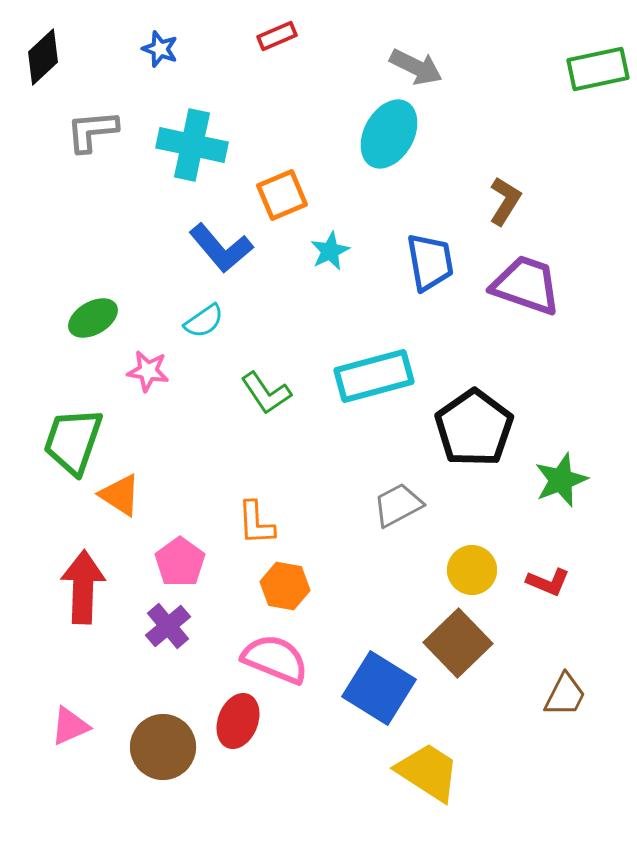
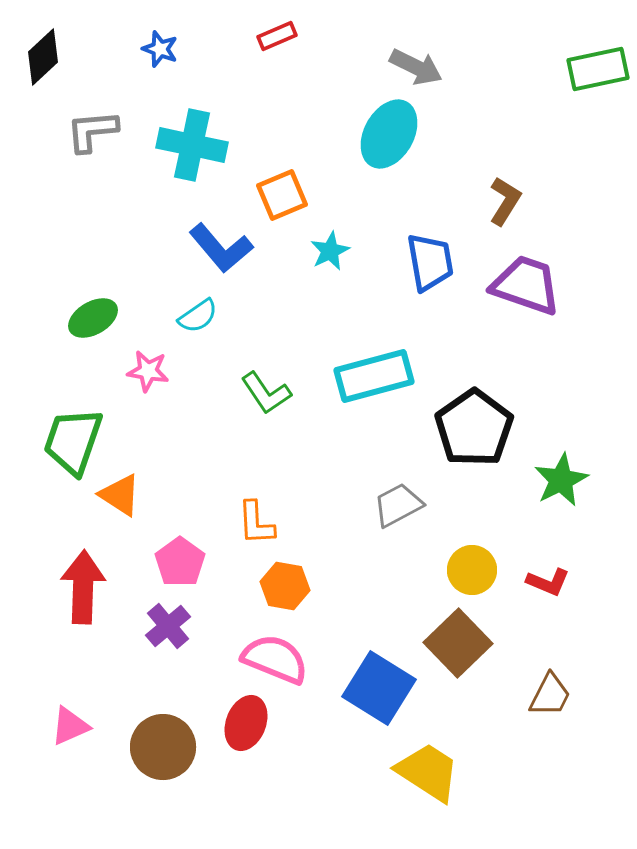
cyan semicircle: moved 6 px left, 5 px up
green star: rotated 6 degrees counterclockwise
brown trapezoid: moved 15 px left
red ellipse: moved 8 px right, 2 px down
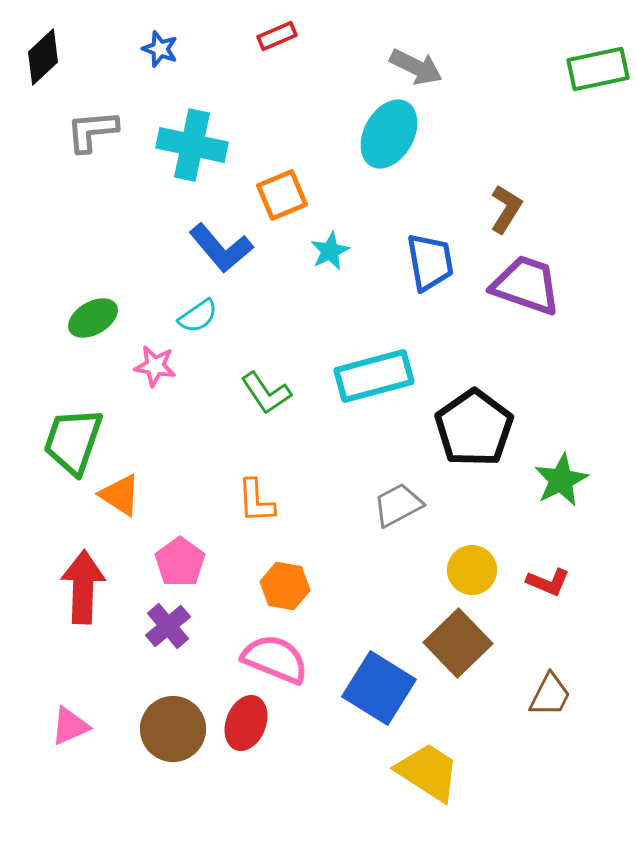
brown L-shape: moved 1 px right, 8 px down
pink star: moved 7 px right, 5 px up
orange L-shape: moved 22 px up
brown circle: moved 10 px right, 18 px up
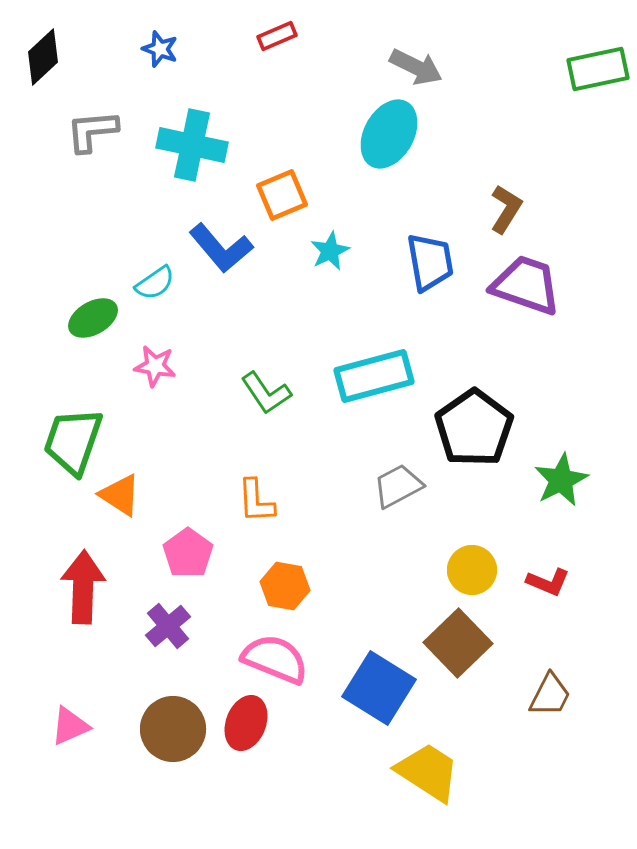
cyan semicircle: moved 43 px left, 33 px up
gray trapezoid: moved 19 px up
pink pentagon: moved 8 px right, 9 px up
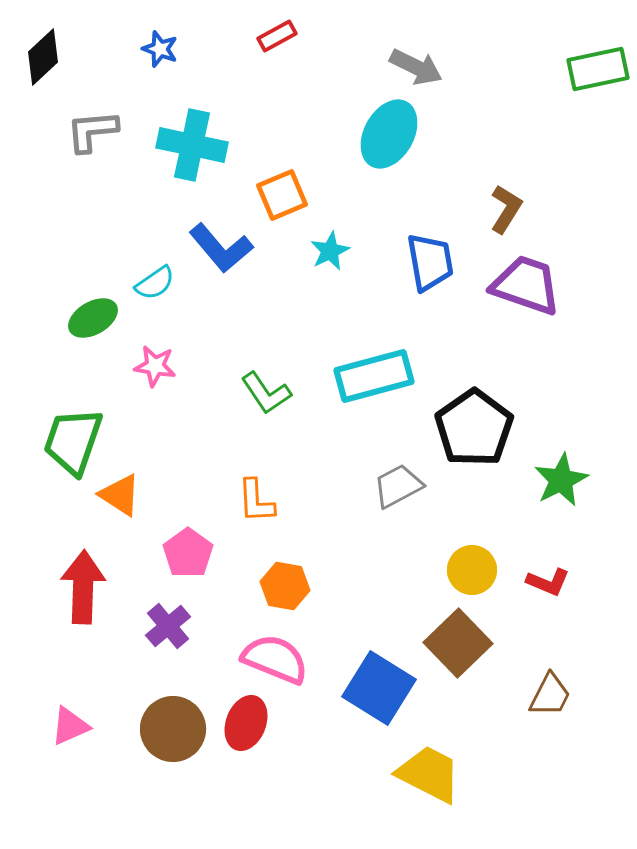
red rectangle: rotated 6 degrees counterclockwise
yellow trapezoid: moved 1 px right, 2 px down; rotated 6 degrees counterclockwise
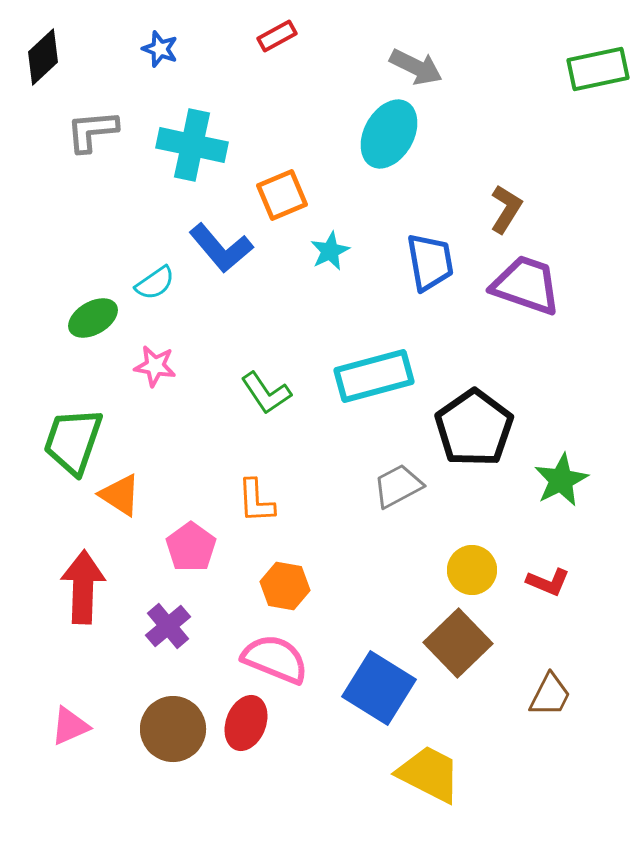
pink pentagon: moved 3 px right, 6 px up
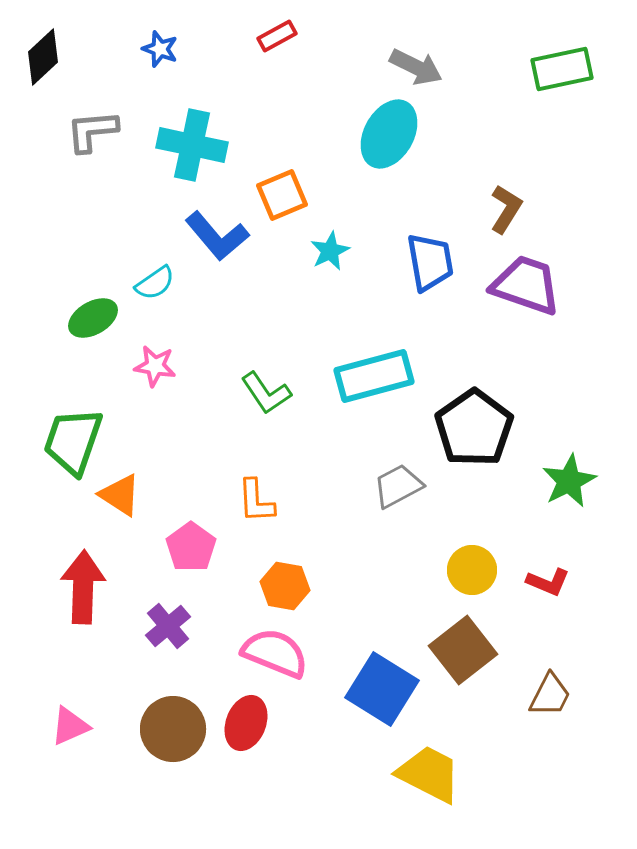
green rectangle: moved 36 px left
blue L-shape: moved 4 px left, 12 px up
green star: moved 8 px right, 1 px down
brown square: moved 5 px right, 7 px down; rotated 6 degrees clockwise
pink semicircle: moved 6 px up
blue square: moved 3 px right, 1 px down
